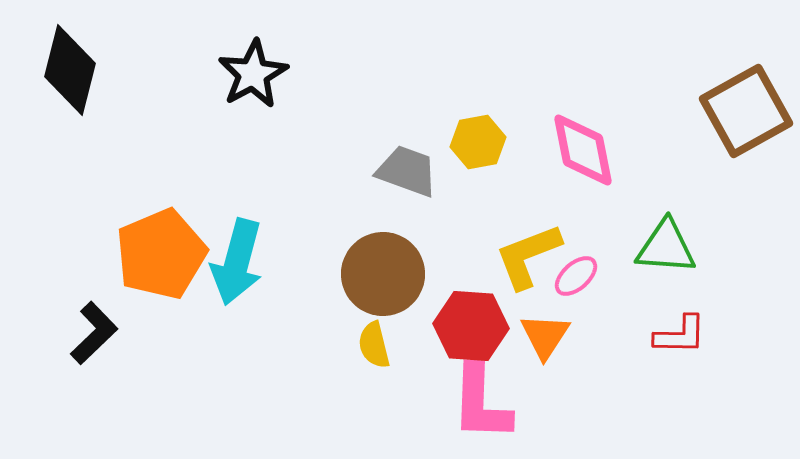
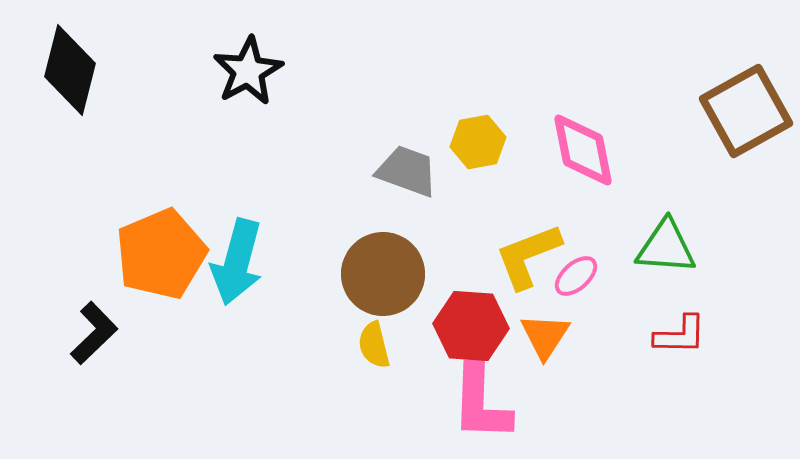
black star: moved 5 px left, 3 px up
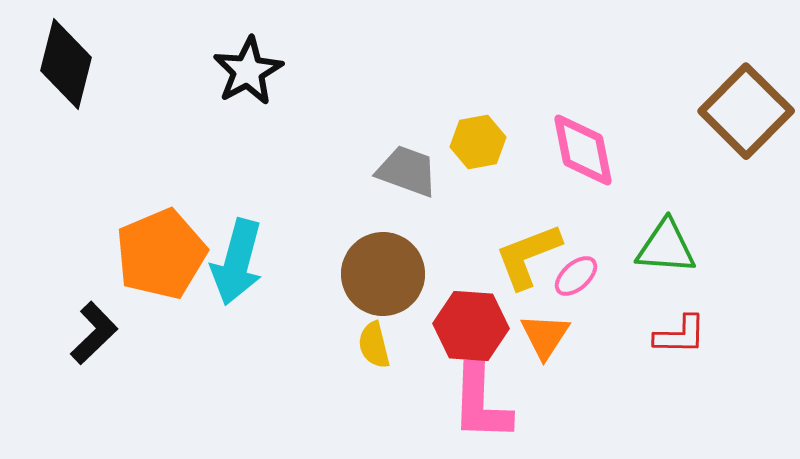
black diamond: moved 4 px left, 6 px up
brown square: rotated 16 degrees counterclockwise
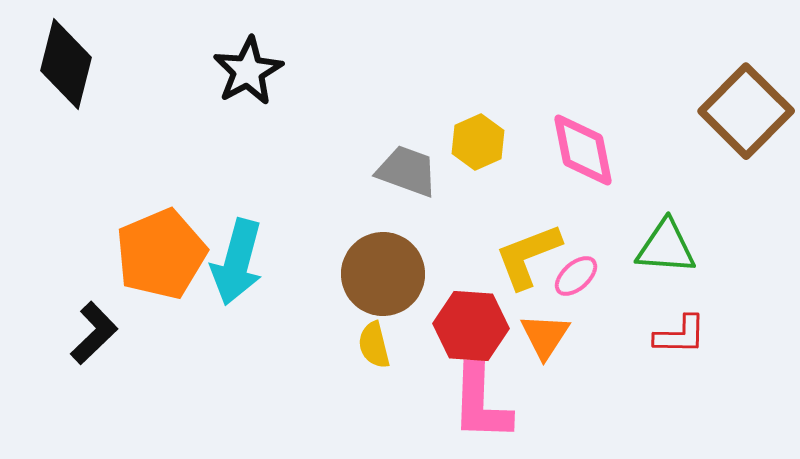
yellow hexagon: rotated 14 degrees counterclockwise
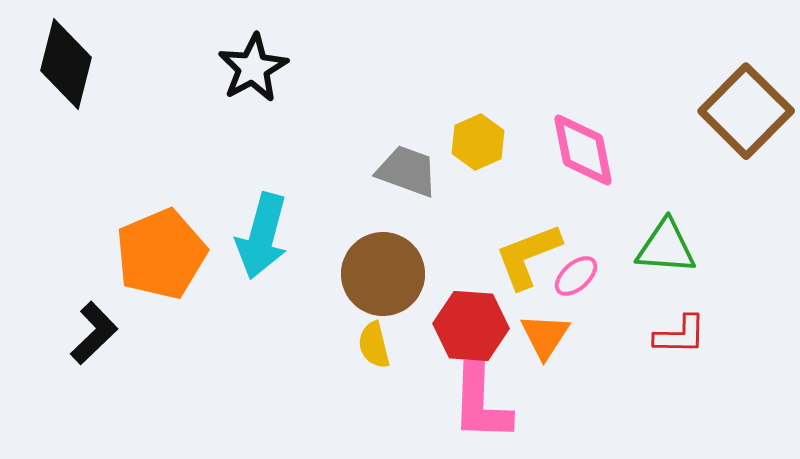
black star: moved 5 px right, 3 px up
cyan arrow: moved 25 px right, 26 px up
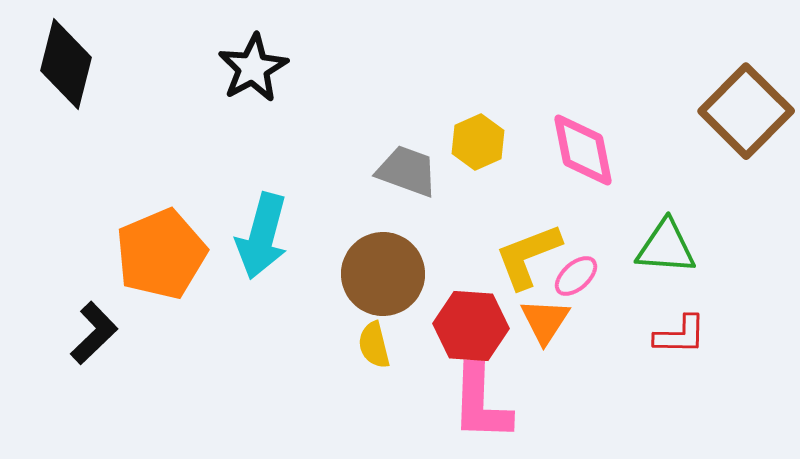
orange triangle: moved 15 px up
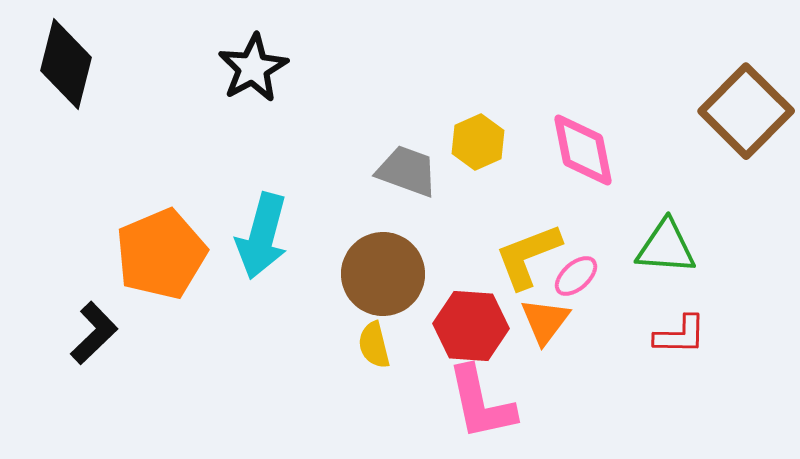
orange triangle: rotated 4 degrees clockwise
pink L-shape: rotated 14 degrees counterclockwise
